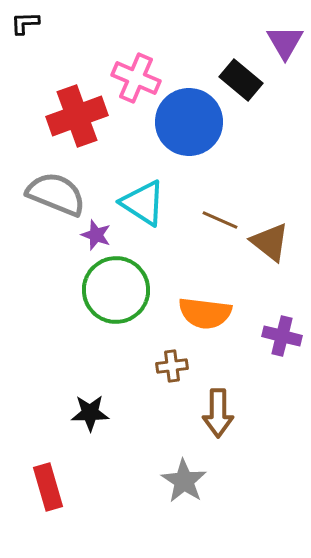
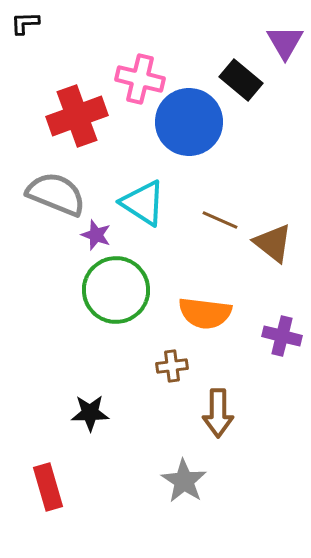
pink cross: moved 4 px right, 1 px down; rotated 9 degrees counterclockwise
brown triangle: moved 3 px right, 1 px down
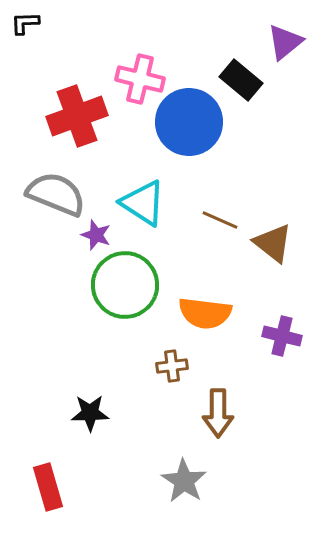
purple triangle: rotated 21 degrees clockwise
green circle: moved 9 px right, 5 px up
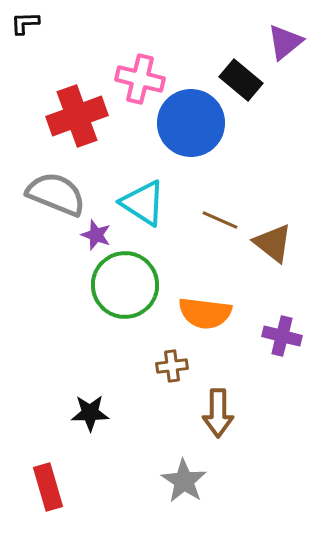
blue circle: moved 2 px right, 1 px down
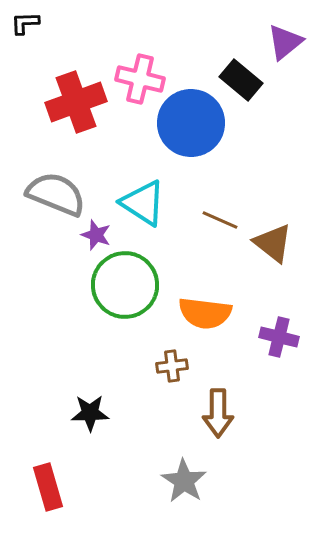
red cross: moved 1 px left, 14 px up
purple cross: moved 3 px left, 1 px down
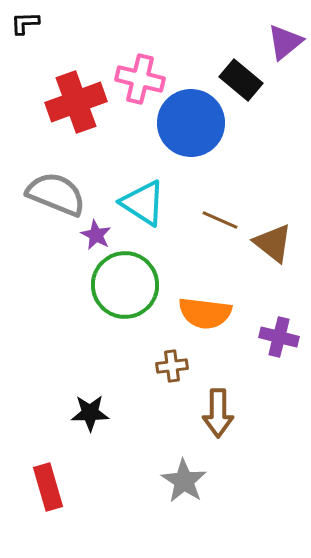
purple star: rotated 8 degrees clockwise
